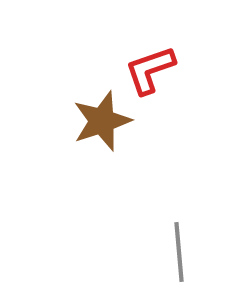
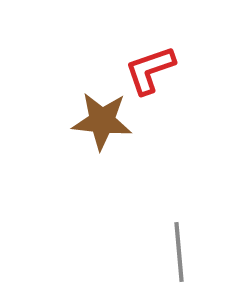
brown star: rotated 24 degrees clockwise
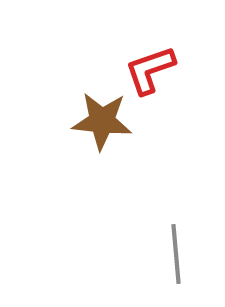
gray line: moved 3 px left, 2 px down
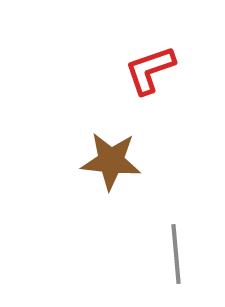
brown star: moved 9 px right, 40 px down
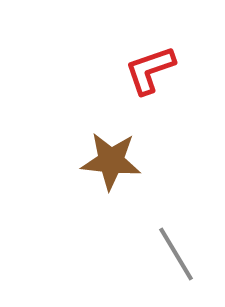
gray line: rotated 26 degrees counterclockwise
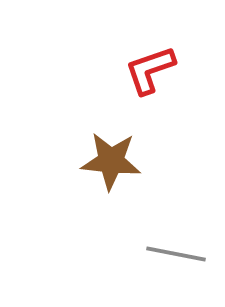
gray line: rotated 48 degrees counterclockwise
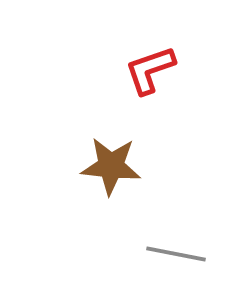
brown star: moved 5 px down
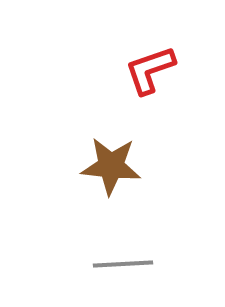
gray line: moved 53 px left, 10 px down; rotated 14 degrees counterclockwise
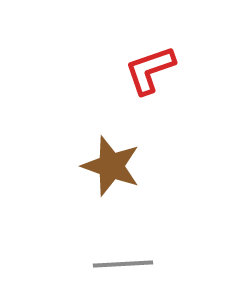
brown star: rotated 14 degrees clockwise
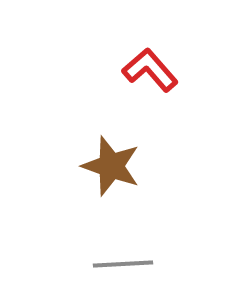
red L-shape: rotated 68 degrees clockwise
